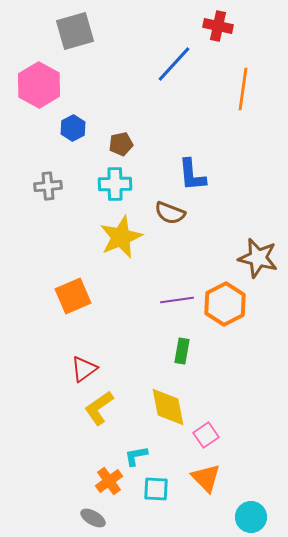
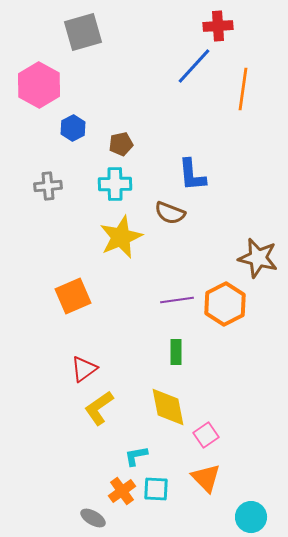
red cross: rotated 16 degrees counterclockwise
gray square: moved 8 px right, 1 px down
blue line: moved 20 px right, 2 px down
green rectangle: moved 6 px left, 1 px down; rotated 10 degrees counterclockwise
orange cross: moved 13 px right, 10 px down
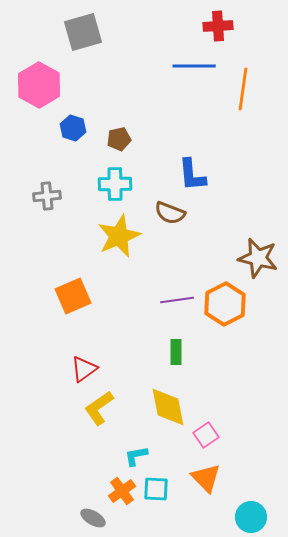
blue line: rotated 48 degrees clockwise
blue hexagon: rotated 15 degrees counterclockwise
brown pentagon: moved 2 px left, 5 px up
gray cross: moved 1 px left, 10 px down
yellow star: moved 2 px left, 1 px up
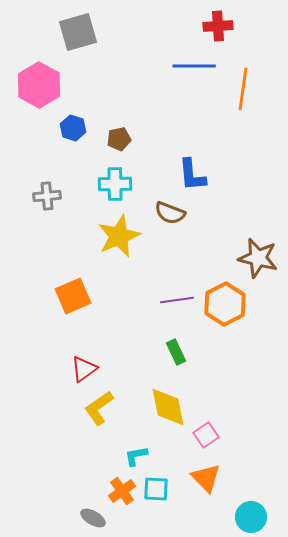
gray square: moved 5 px left
green rectangle: rotated 25 degrees counterclockwise
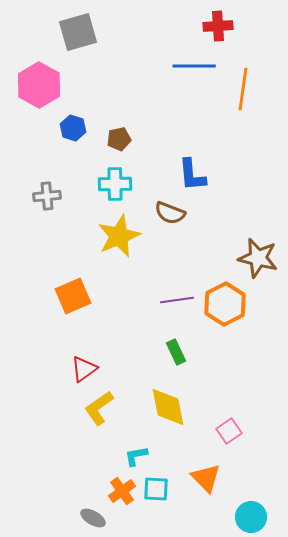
pink square: moved 23 px right, 4 px up
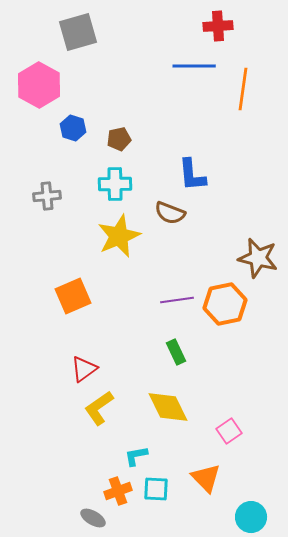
orange hexagon: rotated 15 degrees clockwise
yellow diamond: rotated 15 degrees counterclockwise
orange cross: moved 4 px left; rotated 16 degrees clockwise
